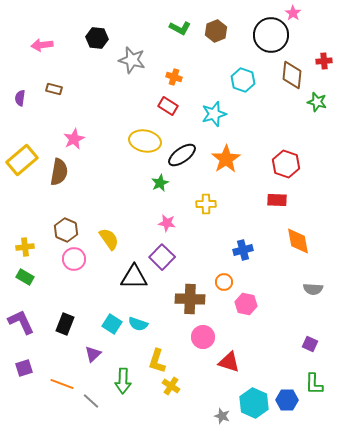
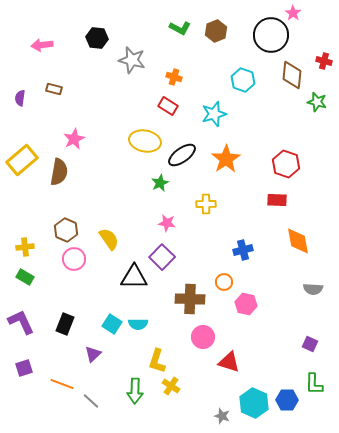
red cross at (324, 61): rotated 21 degrees clockwise
cyan semicircle at (138, 324): rotated 18 degrees counterclockwise
green arrow at (123, 381): moved 12 px right, 10 px down
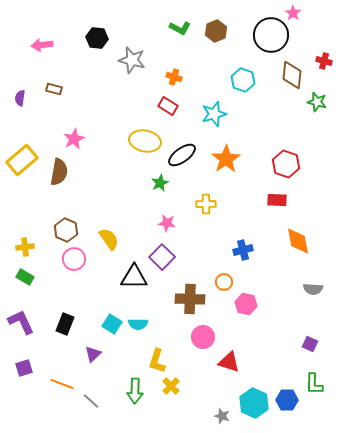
yellow cross at (171, 386): rotated 12 degrees clockwise
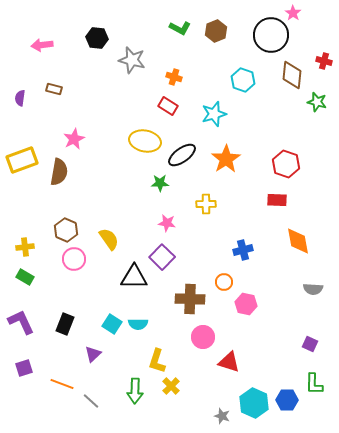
yellow rectangle at (22, 160): rotated 20 degrees clockwise
green star at (160, 183): rotated 24 degrees clockwise
